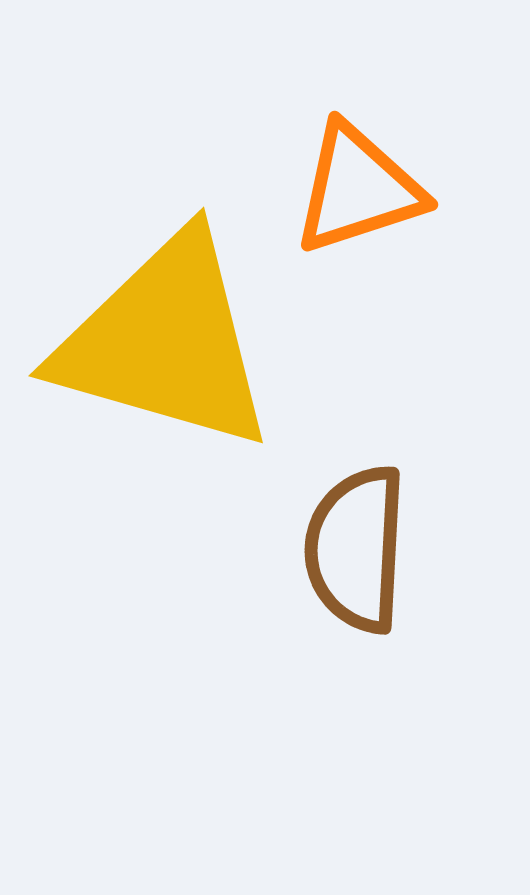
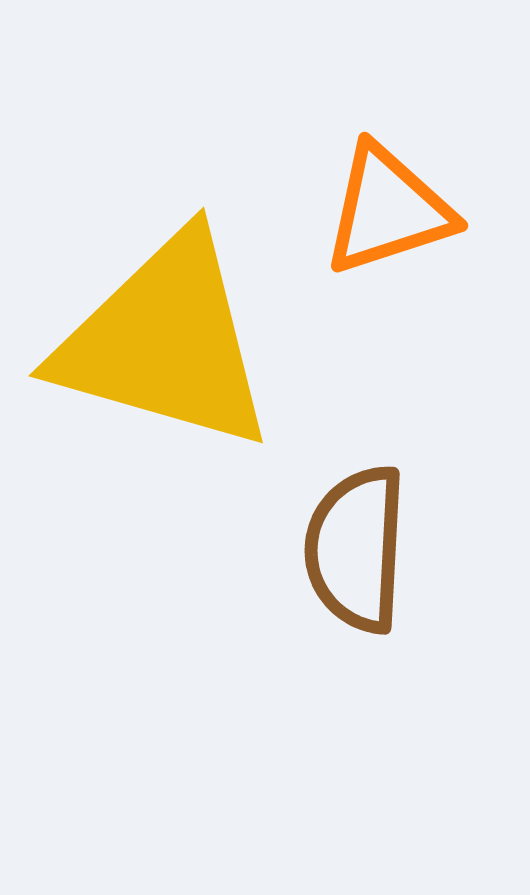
orange triangle: moved 30 px right, 21 px down
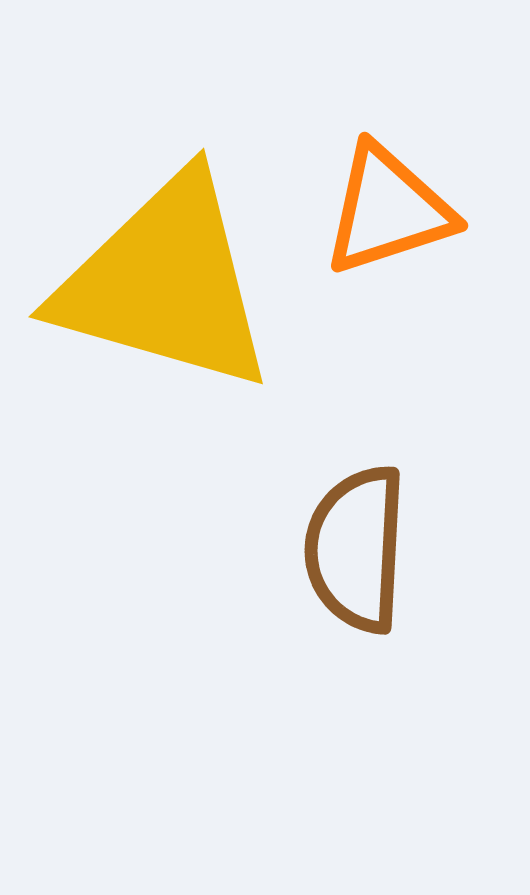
yellow triangle: moved 59 px up
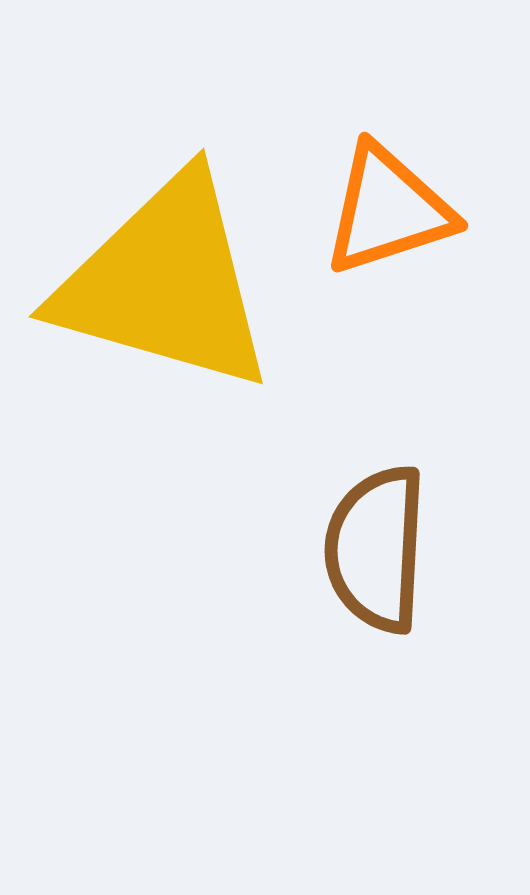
brown semicircle: moved 20 px right
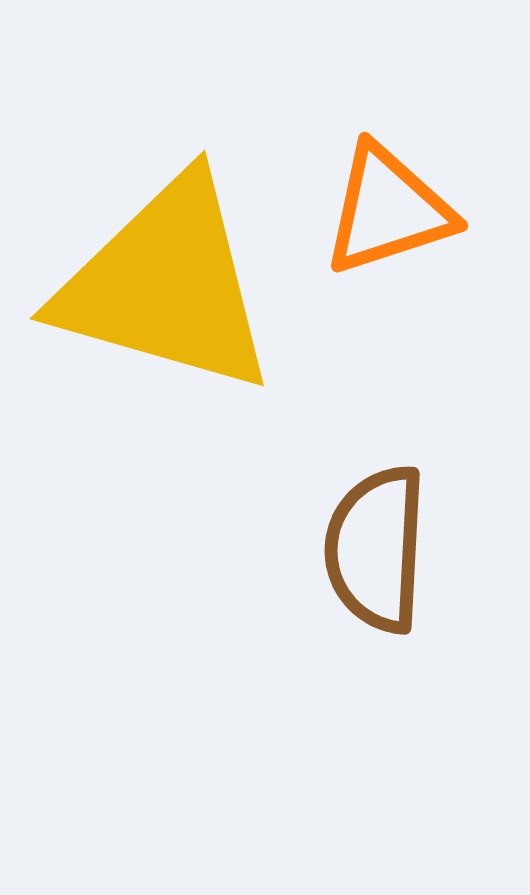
yellow triangle: moved 1 px right, 2 px down
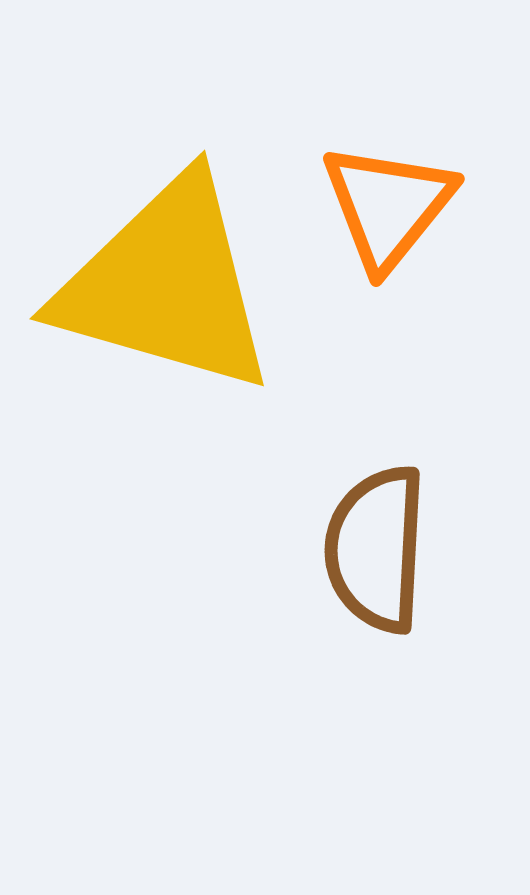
orange triangle: moved 4 px up; rotated 33 degrees counterclockwise
